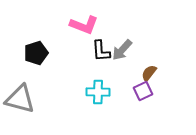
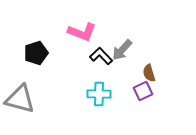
pink L-shape: moved 2 px left, 7 px down
black L-shape: moved 5 px down; rotated 140 degrees clockwise
brown semicircle: rotated 54 degrees counterclockwise
cyan cross: moved 1 px right, 2 px down
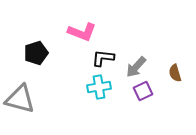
gray arrow: moved 14 px right, 17 px down
black L-shape: moved 2 px right, 2 px down; rotated 40 degrees counterclockwise
brown semicircle: moved 26 px right
cyan cross: moved 7 px up; rotated 10 degrees counterclockwise
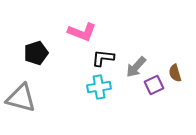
purple square: moved 11 px right, 6 px up
gray triangle: moved 1 px right, 1 px up
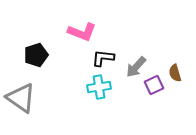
black pentagon: moved 2 px down
gray triangle: rotated 20 degrees clockwise
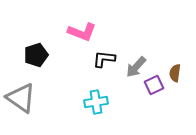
black L-shape: moved 1 px right, 1 px down
brown semicircle: rotated 24 degrees clockwise
cyan cross: moved 3 px left, 15 px down
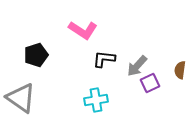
pink L-shape: moved 1 px right, 2 px up; rotated 12 degrees clockwise
gray arrow: moved 1 px right, 1 px up
brown semicircle: moved 5 px right, 3 px up
purple square: moved 4 px left, 2 px up
cyan cross: moved 2 px up
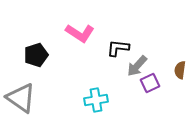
pink L-shape: moved 3 px left, 3 px down
black L-shape: moved 14 px right, 11 px up
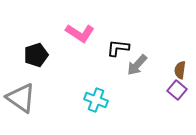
gray arrow: moved 1 px up
purple square: moved 27 px right, 7 px down; rotated 24 degrees counterclockwise
cyan cross: rotated 30 degrees clockwise
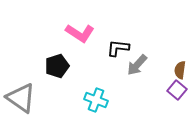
black pentagon: moved 21 px right, 11 px down
